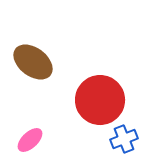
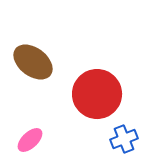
red circle: moved 3 px left, 6 px up
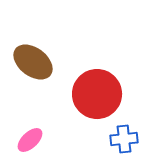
blue cross: rotated 16 degrees clockwise
